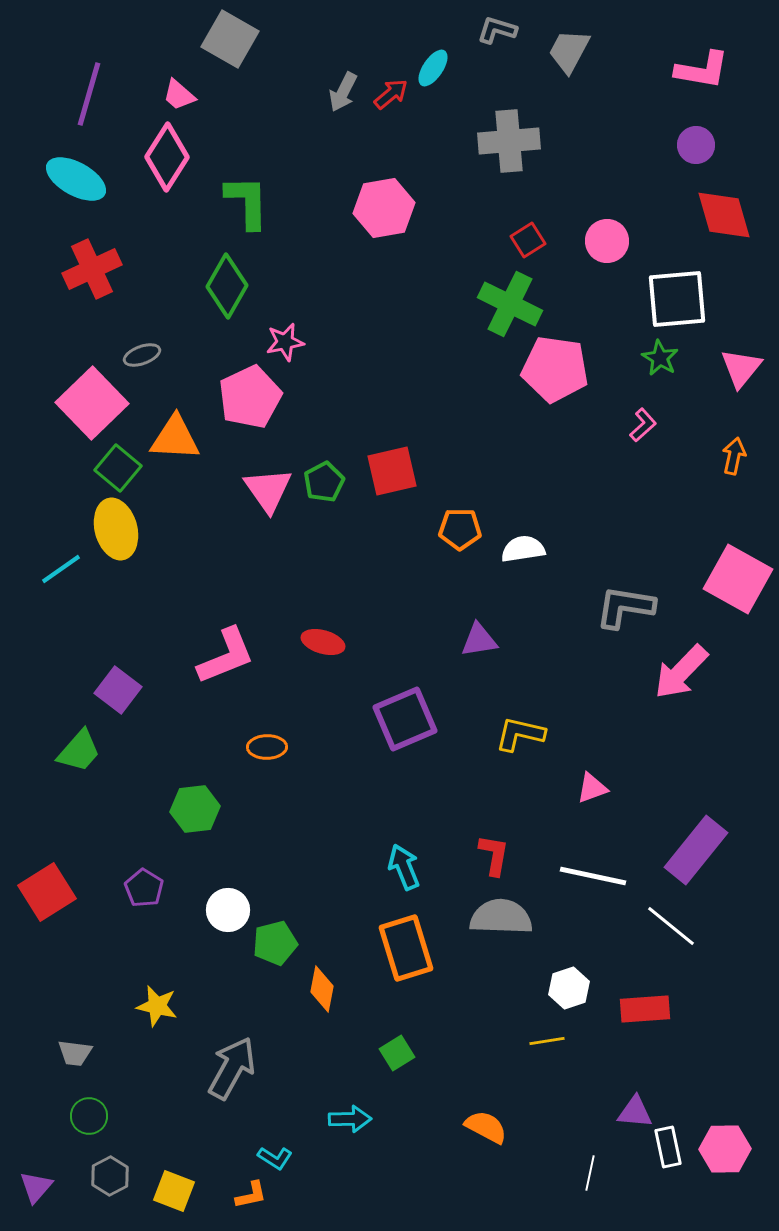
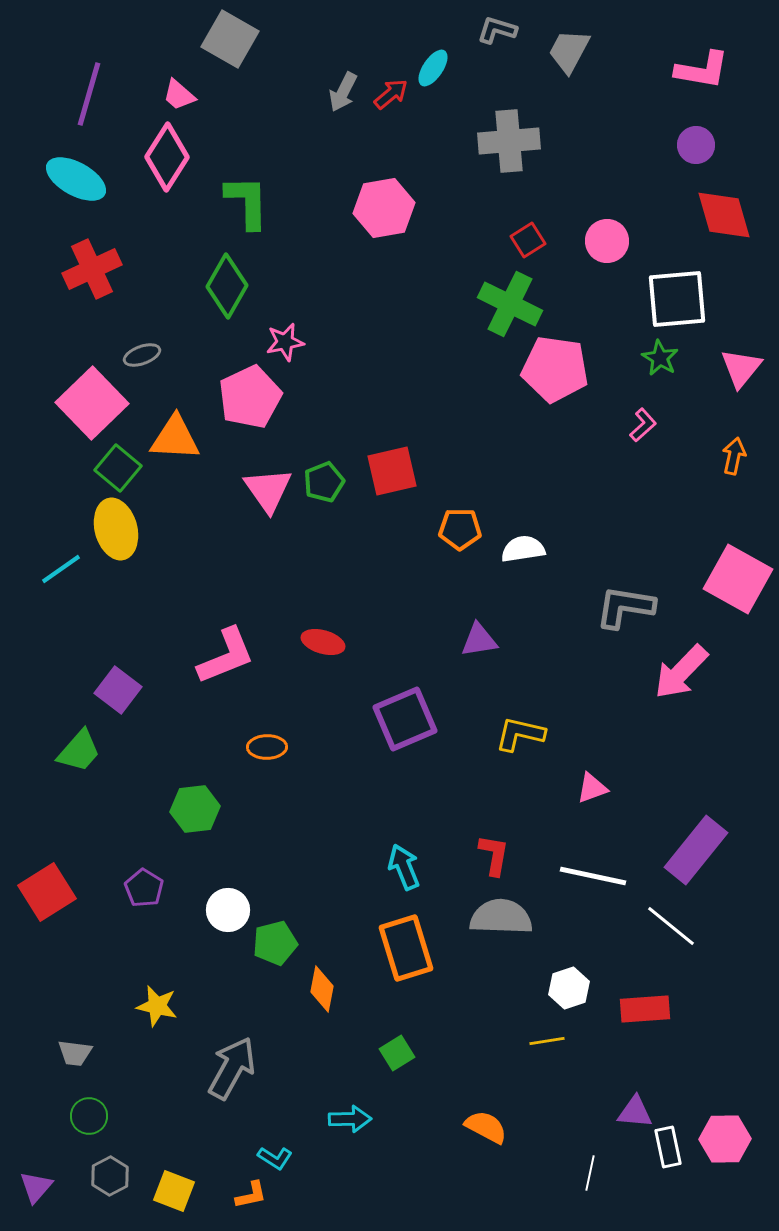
green pentagon at (324, 482): rotated 6 degrees clockwise
pink hexagon at (725, 1149): moved 10 px up
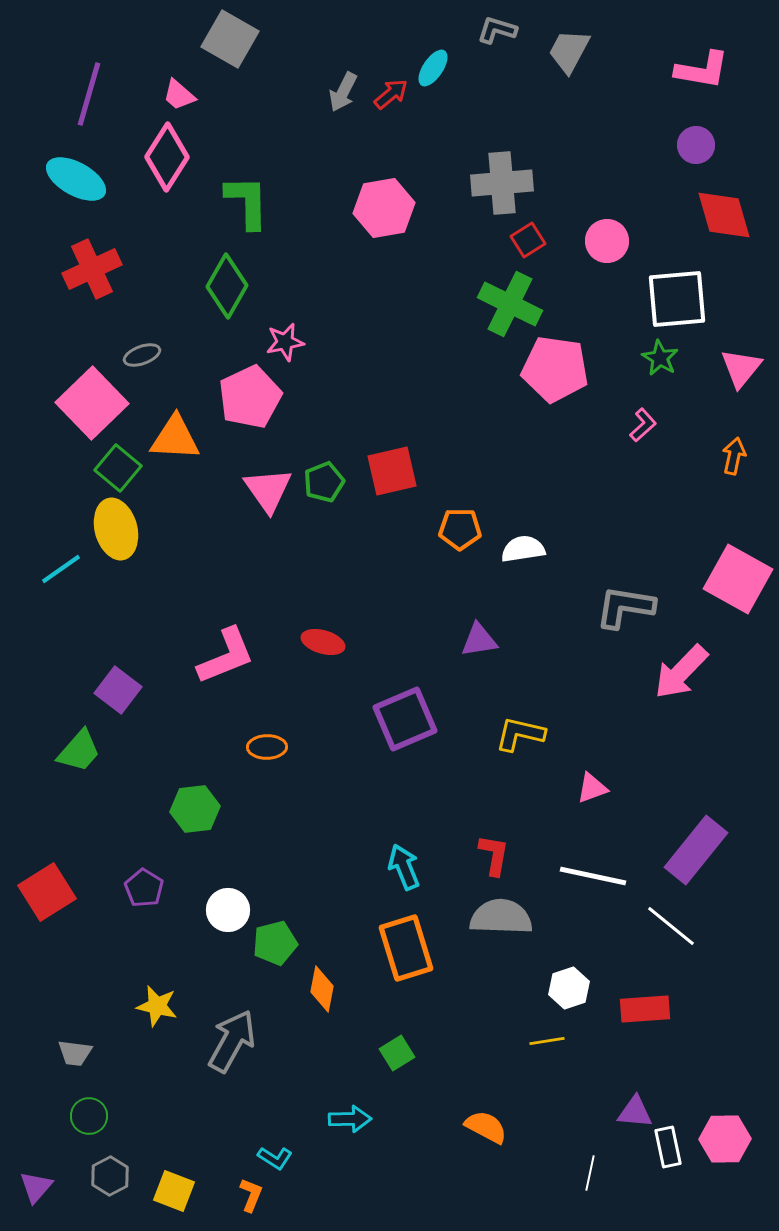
gray cross at (509, 141): moved 7 px left, 42 px down
gray arrow at (232, 1068): moved 27 px up
orange L-shape at (251, 1195): rotated 56 degrees counterclockwise
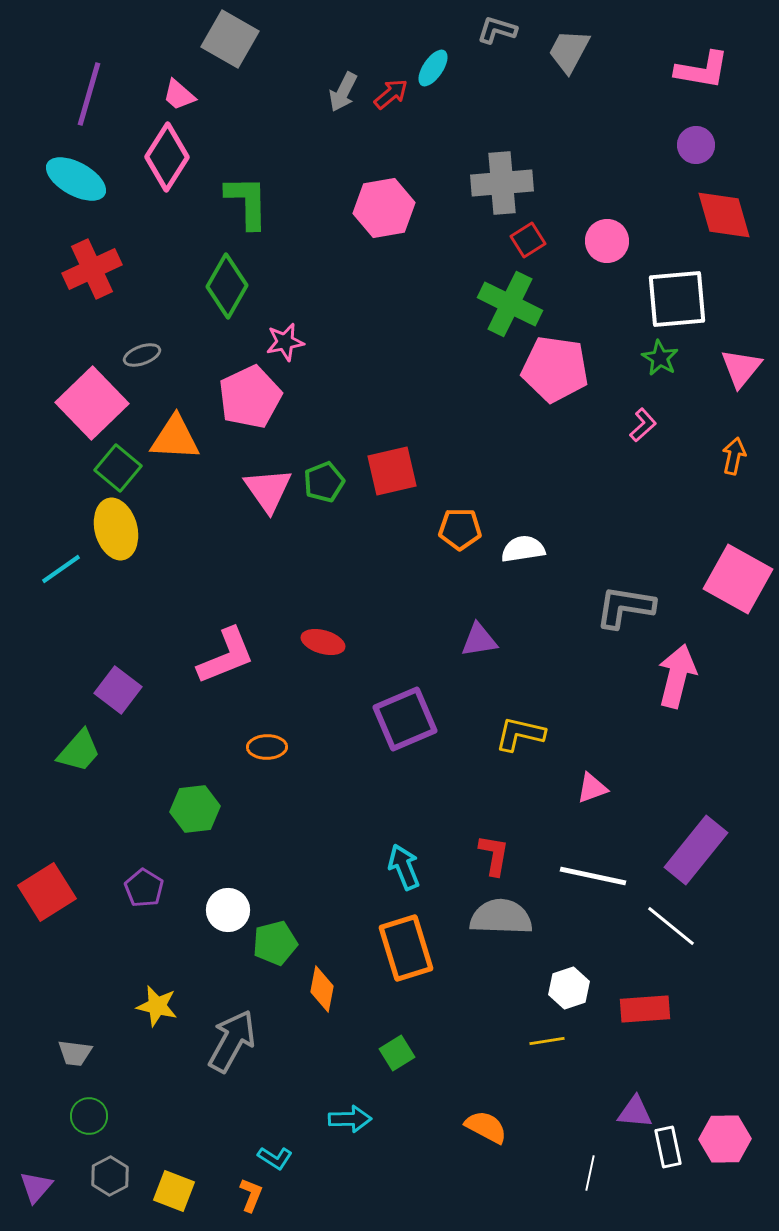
pink arrow at (681, 672): moved 4 px left, 4 px down; rotated 150 degrees clockwise
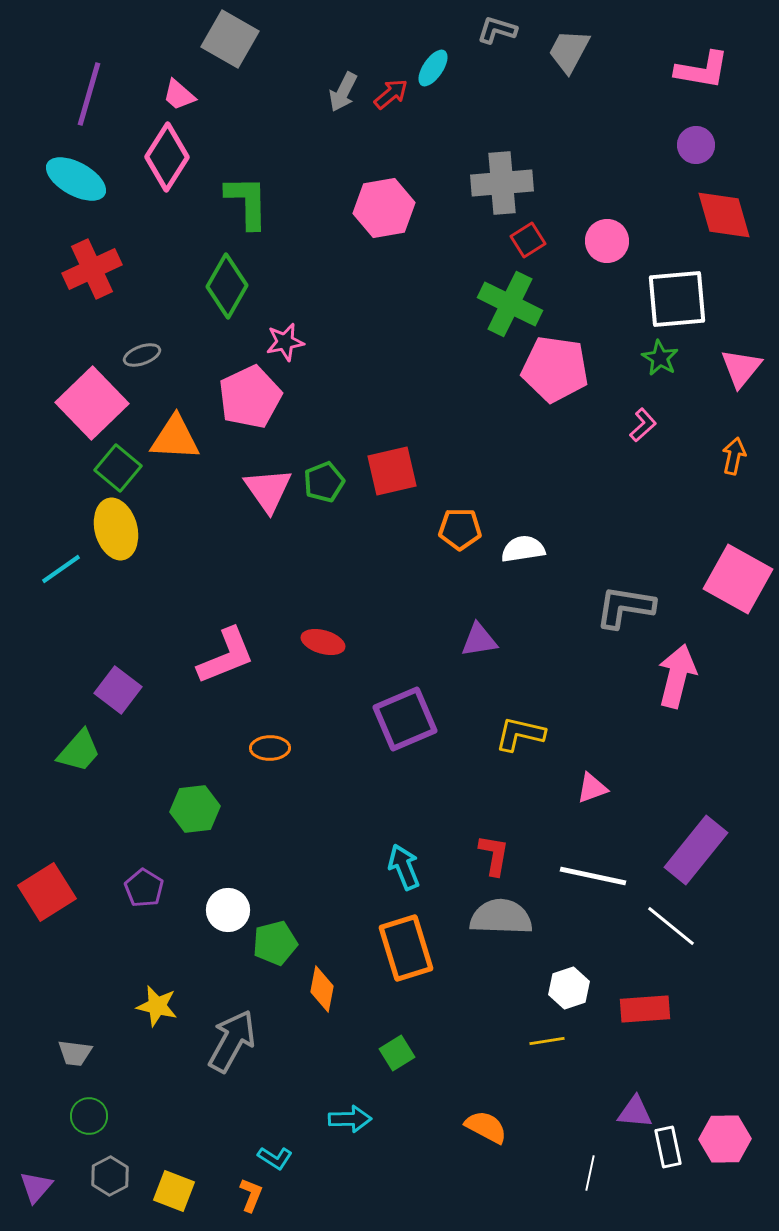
orange ellipse at (267, 747): moved 3 px right, 1 px down
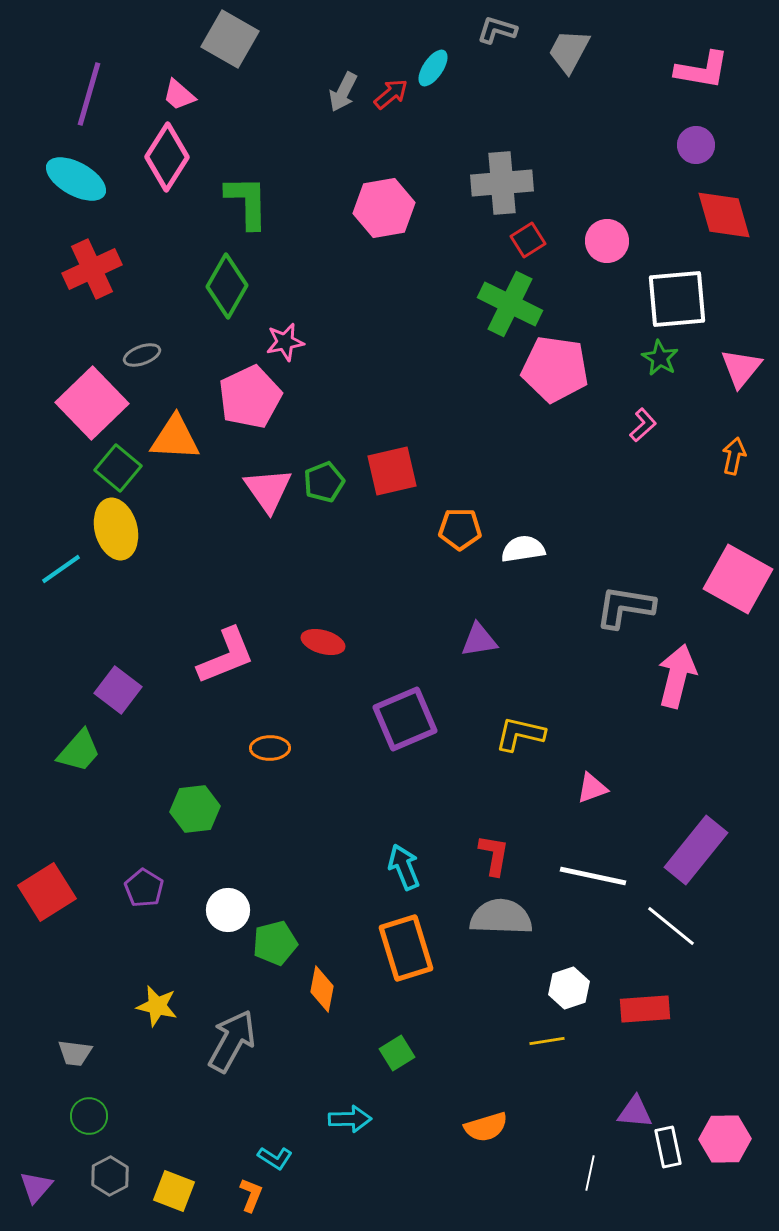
orange semicircle at (486, 1127): rotated 135 degrees clockwise
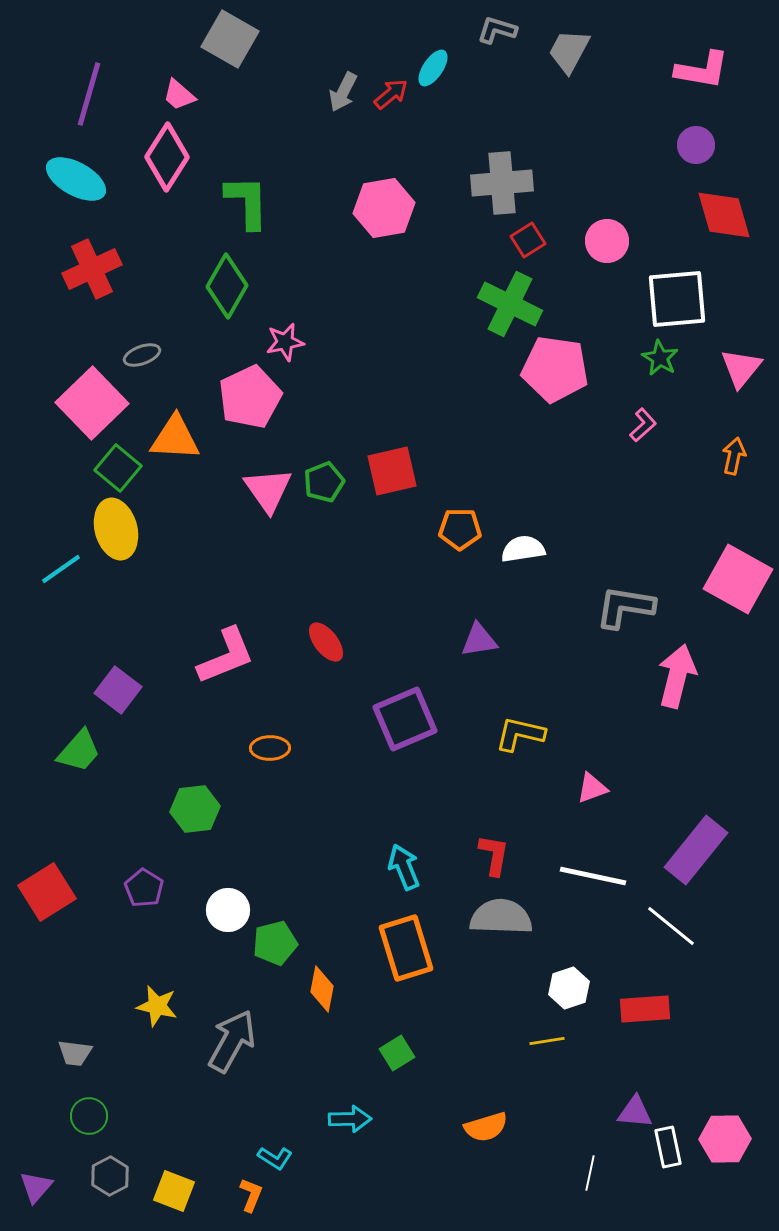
red ellipse at (323, 642): moved 3 px right; rotated 36 degrees clockwise
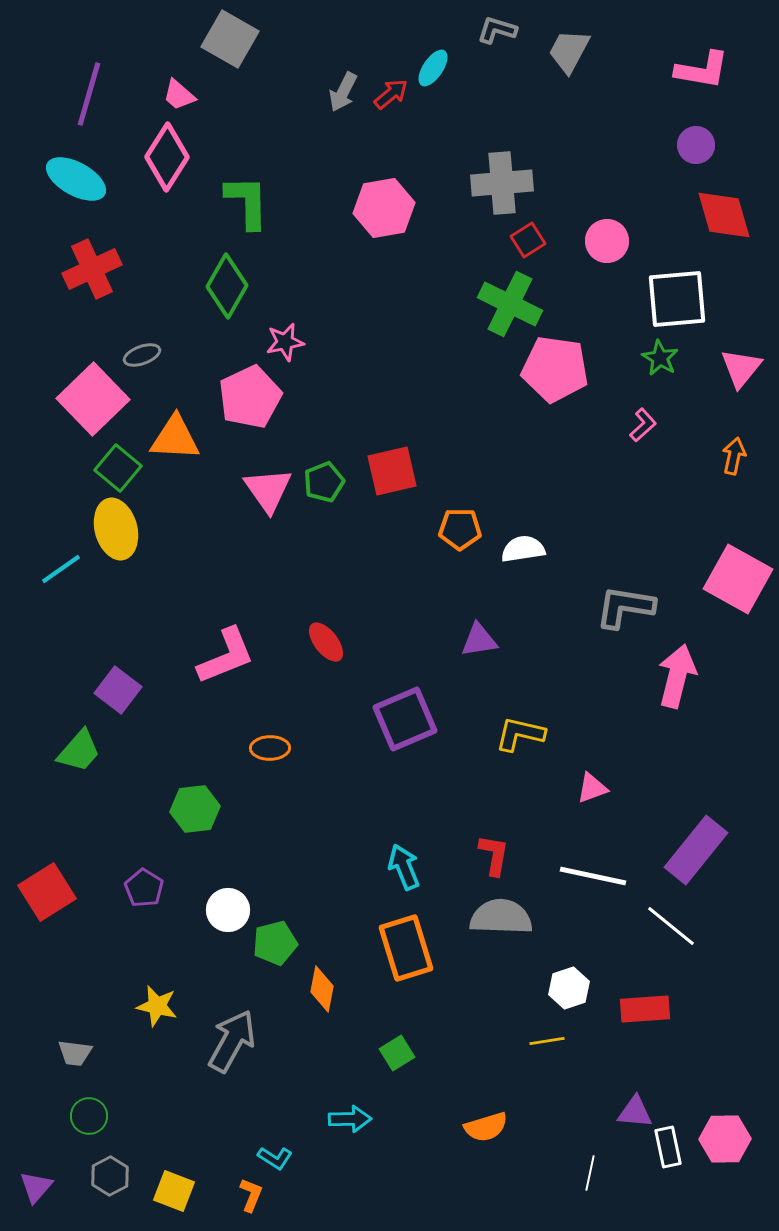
pink square at (92, 403): moved 1 px right, 4 px up
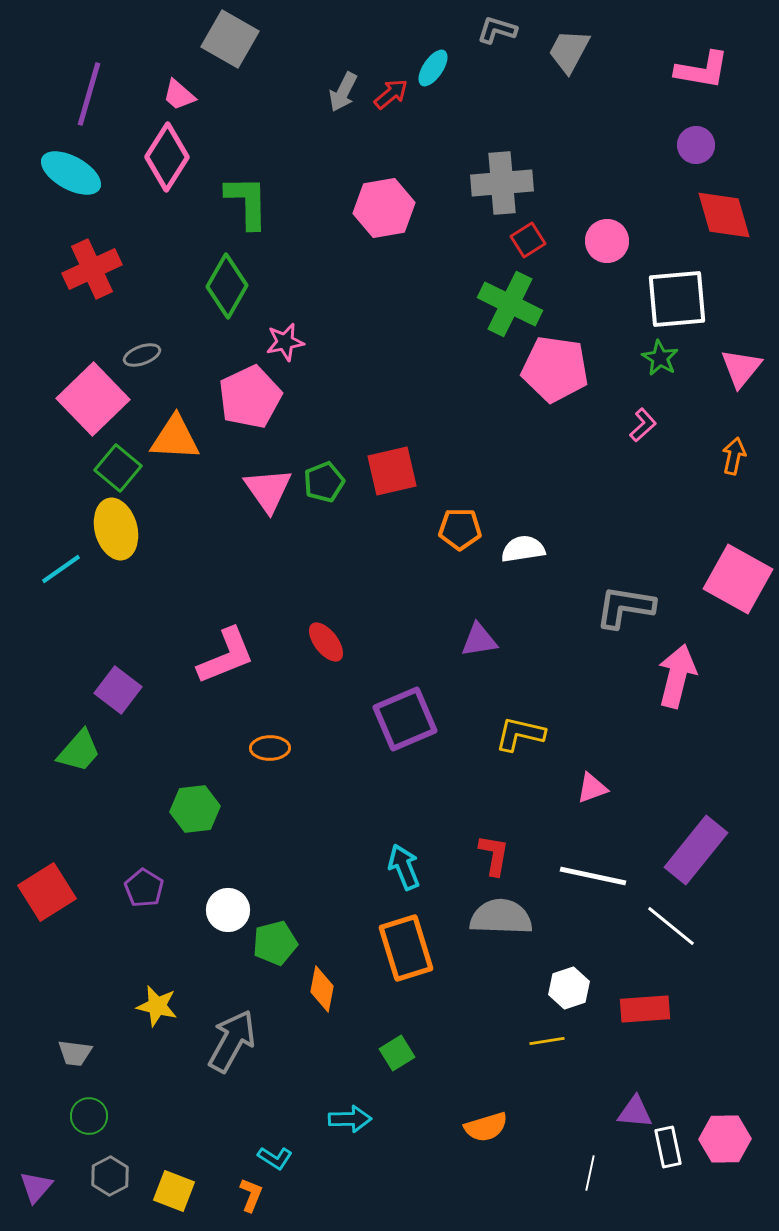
cyan ellipse at (76, 179): moved 5 px left, 6 px up
